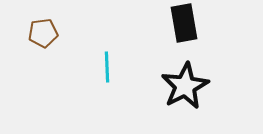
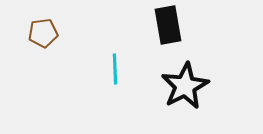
black rectangle: moved 16 px left, 2 px down
cyan line: moved 8 px right, 2 px down
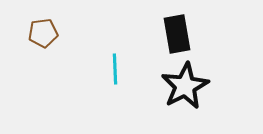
black rectangle: moved 9 px right, 9 px down
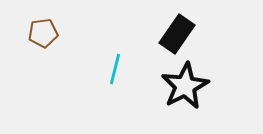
black rectangle: rotated 45 degrees clockwise
cyan line: rotated 16 degrees clockwise
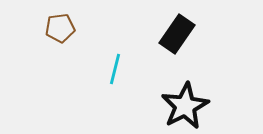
brown pentagon: moved 17 px right, 5 px up
black star: moved 20 px down
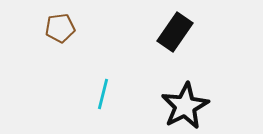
black rectangle: moved 2 px left, 2 px up
cyan line: moved 12 px left, 25 px down
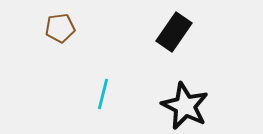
black rectangle: moved 1 px left
black star: rotated 18 degrees counterclockwise
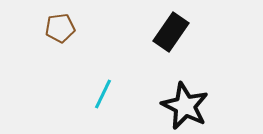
black rectangle: moved 3 px left
cyan line: rotated 12 degrees clockwise
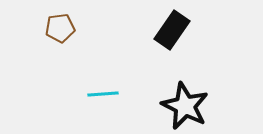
black rectangle: moved 1 px right, 2 px up
cyan line: rotated 60 degrees clockwise
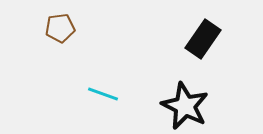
black rectangle: moved 31 px right, 9 px down
cyan line: rotated 24 degrees clockwise
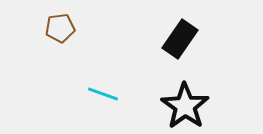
black rectangle: moved 23 px left
black star: rotated 9 degrees clockwise
